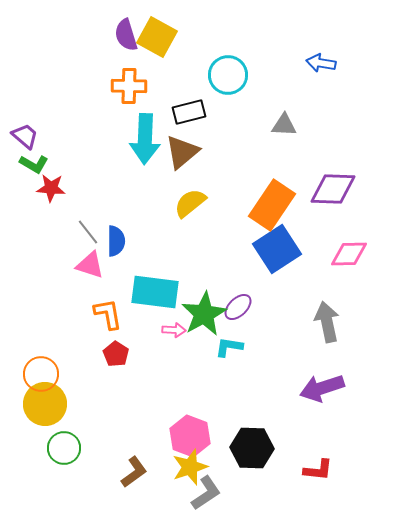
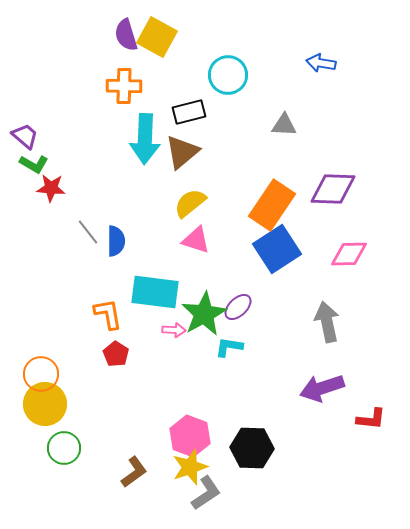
orange cross: moved 5 px left
pink triangle: moved 106 px right, 25 px up
red L-shape: moved 53 px right, 51 px up
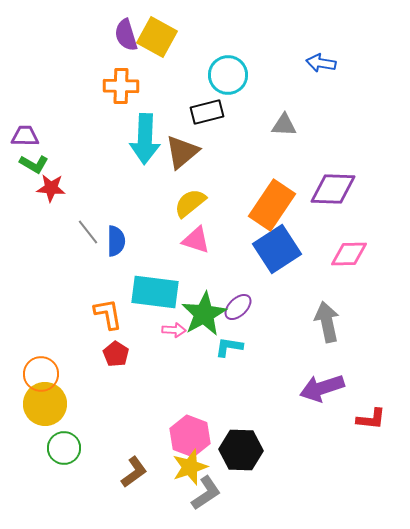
orange cross: moved 3 px left
black rectangle: moved 18 px right
purple trapezoid: rotated 40 degrees counterclockwise
black hexagon: moved 11 px left, 2 px down
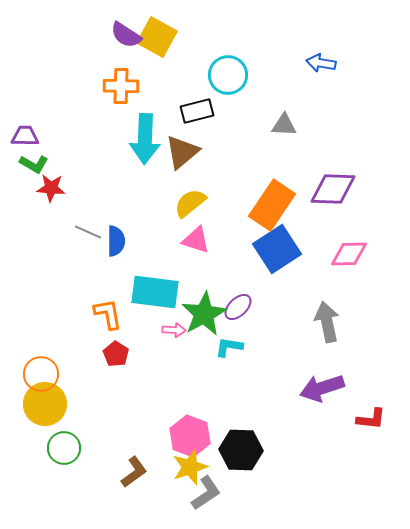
purple semicircle: rotated 40 degrees counterclockwise
black rectangle: moved 10 px left, 1 px up
gray line: rotated 28 degrees counterclockwise
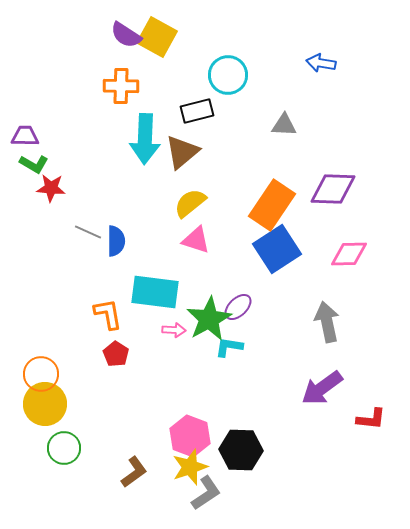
green star: moved 5 px right, 5 px down
purple arrow: rotated 18 degrees counterclockwise
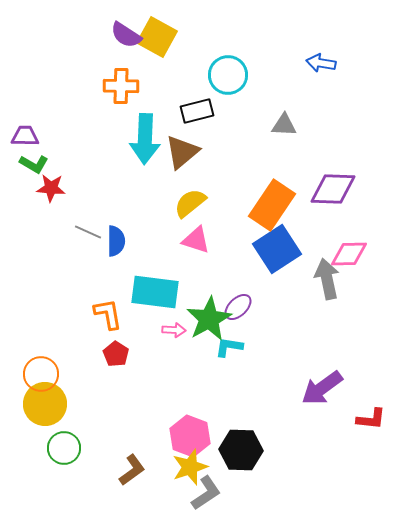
gray arrow: moved 43 px up
brown L-shape: moved 2 px left, 2 px up
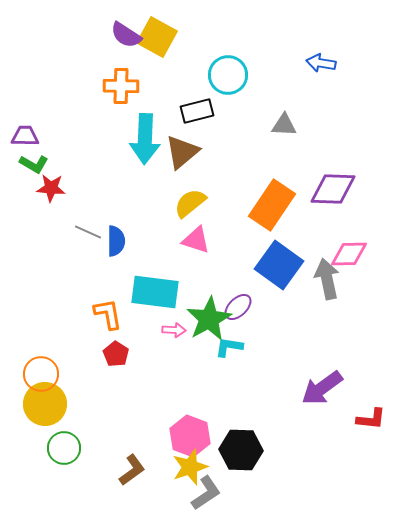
blue square: moved 2 px right, 16 px down; rotated 21 degrees counterclockwise
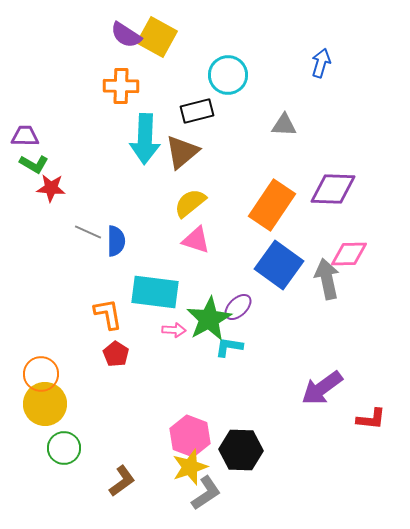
blue arrow: rotated 96 degrees clockwise
brown L-shape: moved 10 px left, 11 px down
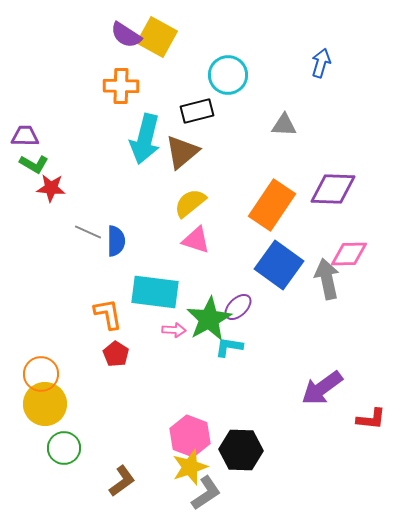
cyan arrow: rotated 12 degrees clockwise
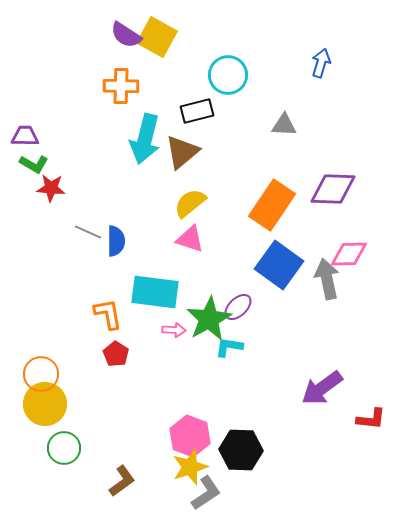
pink triangle: moved 6 px left, 1 px up
